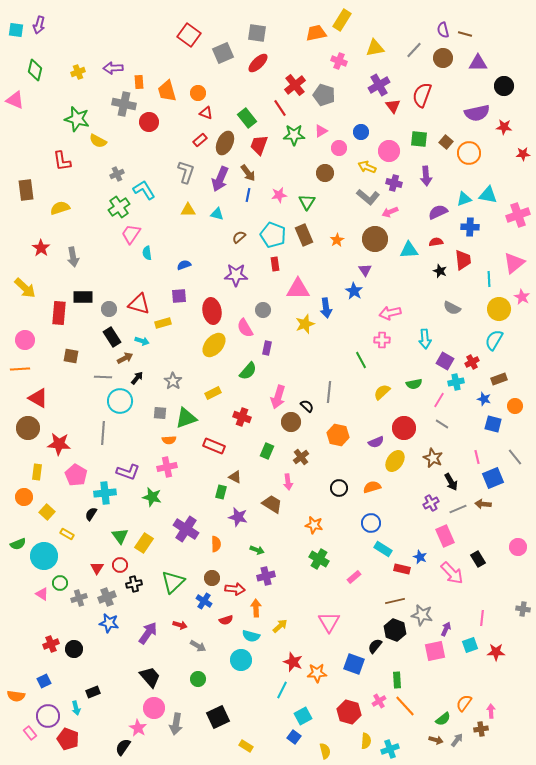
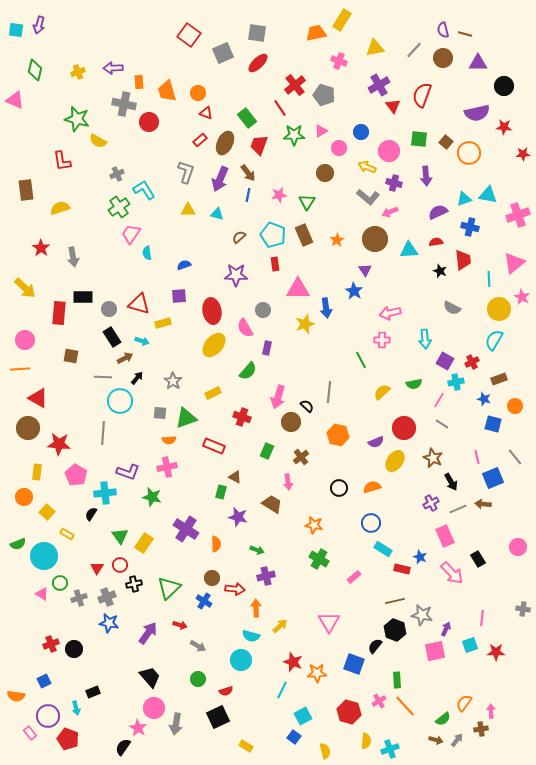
blue cross at (470, 227): rotated 12 degrees clockwise
green triangle at (173, 582): moved 4 px left, 6 px down
red semicircle at (226, 620): moved 71 px down
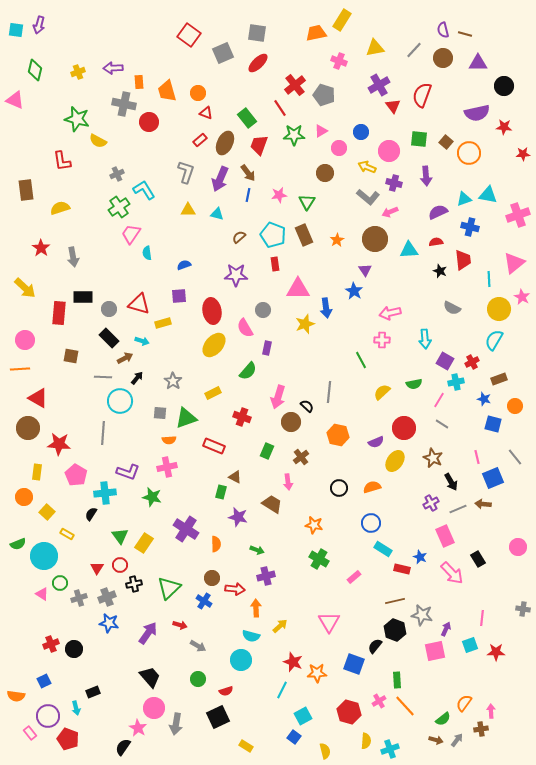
black rectangle at (112, 337): moved 3 px left, 1 px down; rotated 12 degrees counterclockwise
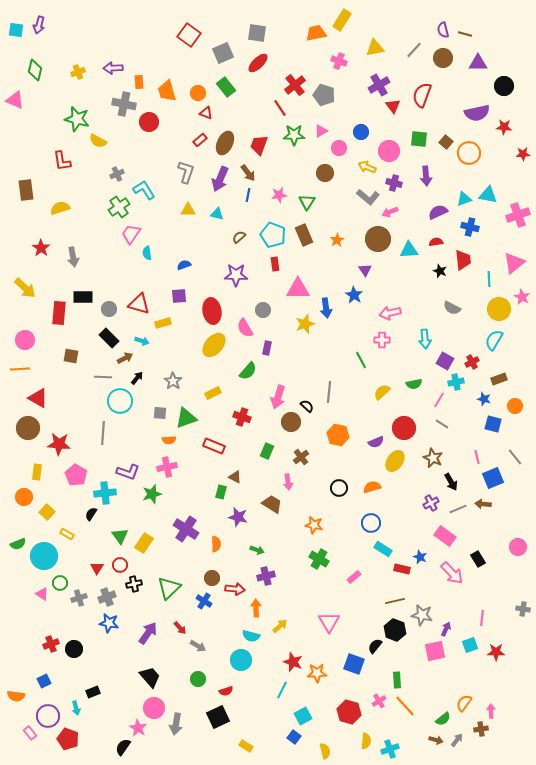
green rectangle at (247, 118): moved 21 px left, 31 px up
brown circle at (375, 239): moved 3 px right
blue star at (354, 291): moved 4 px down
green star at (152, 497): moved 3 px up; rotated 30 degrees counterclockwise
pink rectangle at (445, 536): rotated 30 degrees counterclockwise
red arrow at (180, 625): moved 3 px down; rotated 32 degrees clockwise
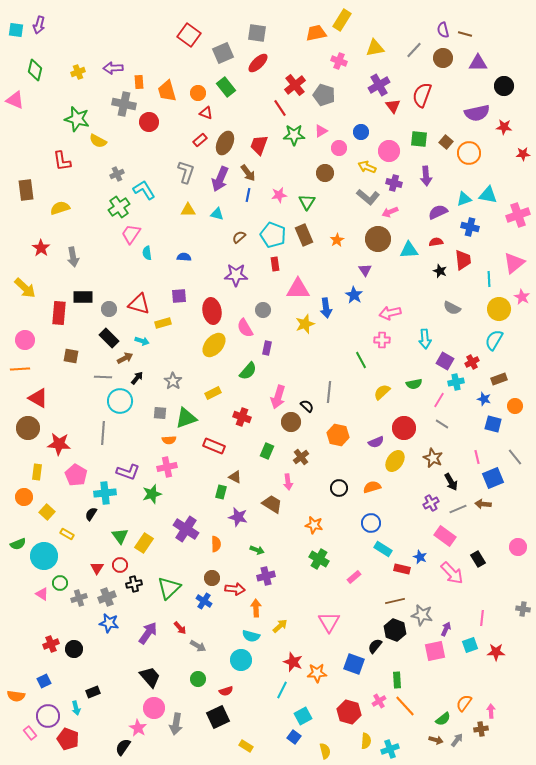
blue semicircle at (184, 265): moved 8 px up; rotated 24 degrees clockwise
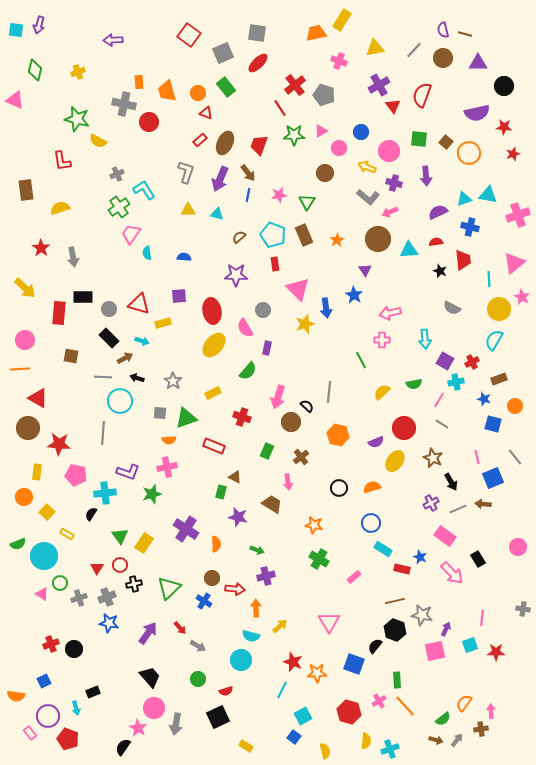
purple arrow at (113, 68): moved 28 px up
red star at (523, 154): moved 10 px left; rotated 16 degrees counterclockwise
pink triangle at (298, 289): rotated 45 degrees clockwise
black arrow at (137, 378): rotated 112 degrees counterclockwise
pink pentagon at (76, 475): rotated 20 degrees counterclockwise
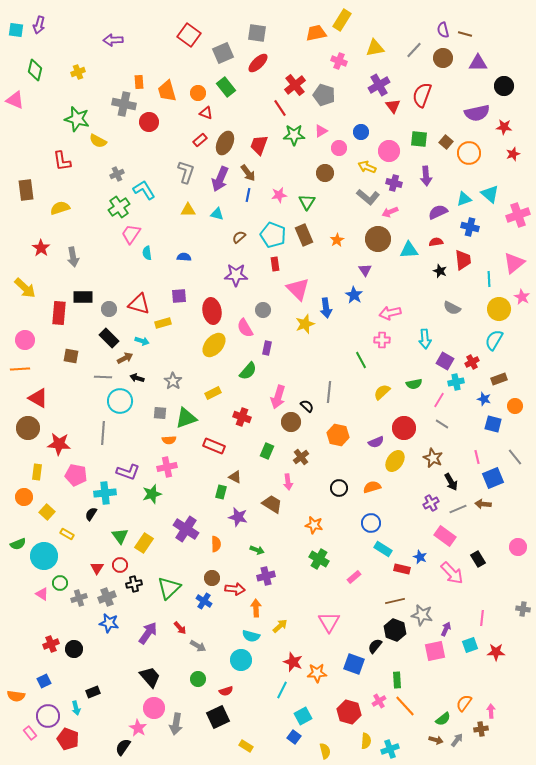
cyan triangle at (488, 195): moved 2 px right, 1 px up; rotated 30 degrees clockwise
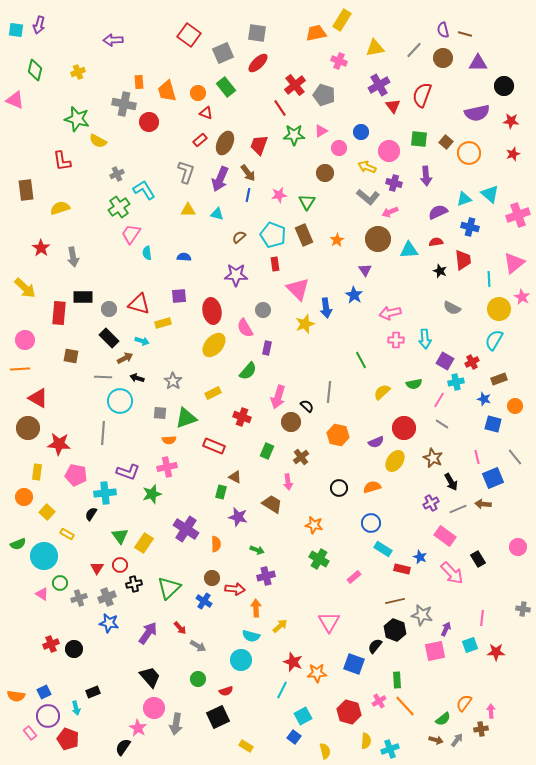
red star at (504, 127): moved 7 px right, 6 px up
pink cross at (382, 340): moved 14 px right
blue square at (44, 681): moved 11 px down
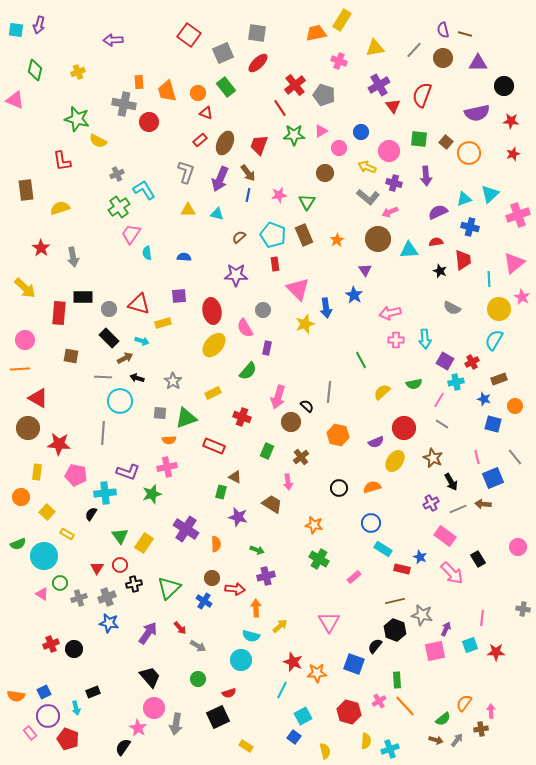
cyan triangle at (490, 194): rotated 36 degrees clockwise
orange circle at (24, 497): moved 3 px left
red semicircle at (226, 691): moved 3 px right, 2 px down
